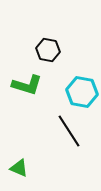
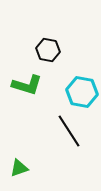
green triangle: rotated 42 degrees counterclockwise
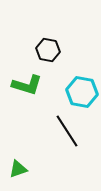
black line: moved 2 px left
green triangle: moved 1 px left, 1 px down
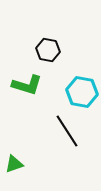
green triangle: moved 4 px left, 5 px up
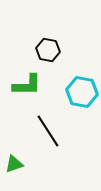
green L-shape: rotated 16 degrees counterclockwise
black line: moved 19 px left
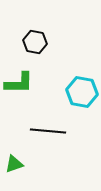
black hexagon: moved 13 px left, 8 px up
green L-shape: moved 8 px left, 2 px up
black line: rotated 52 degrees counterclockwise
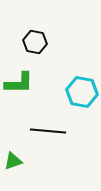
green triangle: moved 1 px left, 3 px up
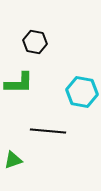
green triangle: moved 1 px up
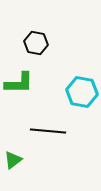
black hexagon: moved 1 px right, 1 px down
green triangle: rotated 18 degrees counterclockwise
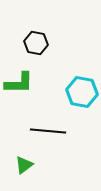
green triangle: moved 11 px right, 5 px down
